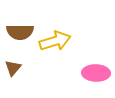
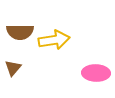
yellow arrow: moved 1 px left, 1 px up; rotated 8 degrees clockwise
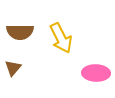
yellow arrow: moved 7 px right, 2 px up; rotated 72 degrees clockwise
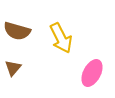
brown semicircle: moved 3 px left, 1 px up; rotated 16 degrees clockwise
pink ellipse: moved 4 px left; rotated 64 degrees counterclockwise
